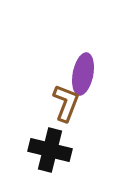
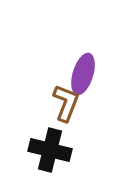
purple ellipse: rotated 6 degrees clockwise
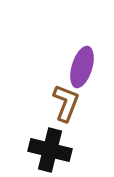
purple ellipse: moved 1 px left, 7 px up
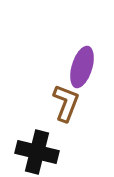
black cross: moved 13 px left, 2 px down
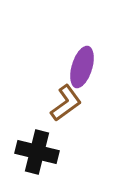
brown L-shape: rotated 33 degrees clockwise
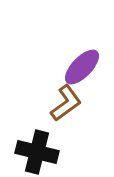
purple ellipse: rotated 27 degrees clockwise
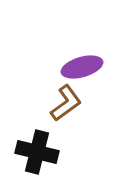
purple ellipse: rotated 30 degrees clockwise
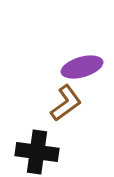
black cross: rotated 6 degrees counterclockwise
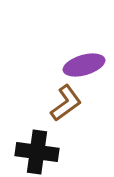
purple ellipse: moved 2 px right, 2 px up
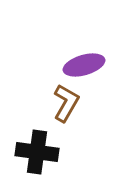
brown L-shape: rotated 24 degrees counterclockwise
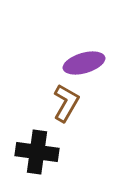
purple ellipse: moved 2 px up
